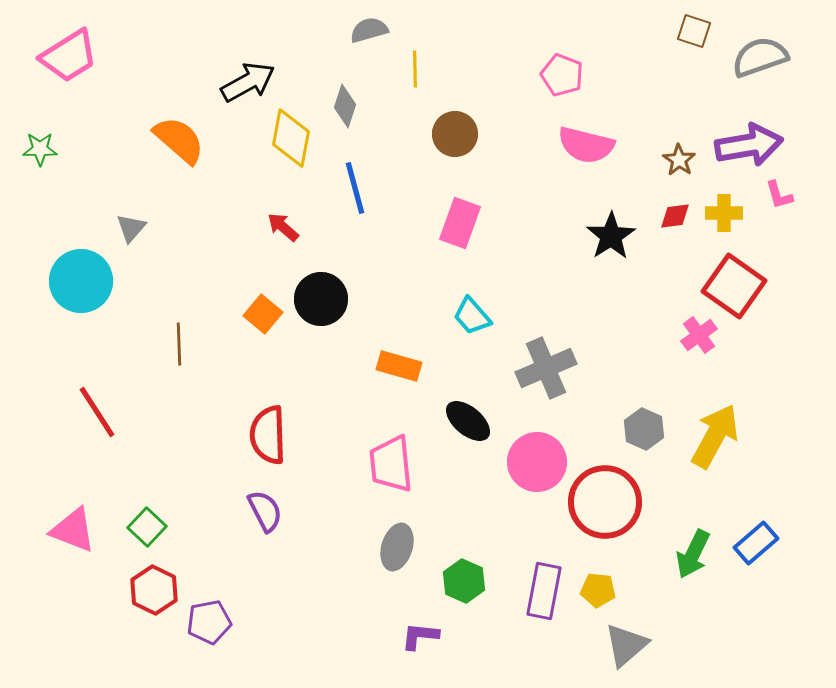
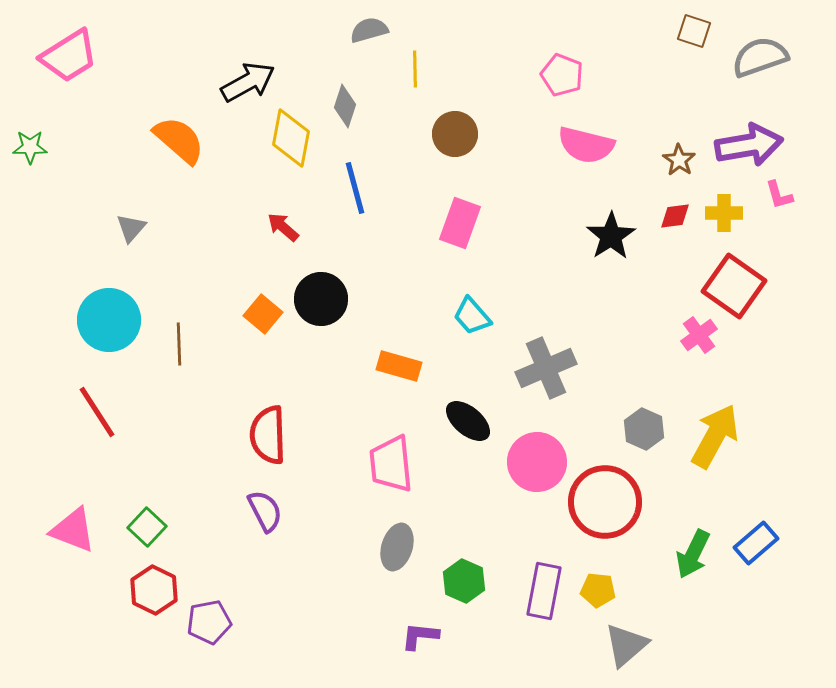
green star at (40, 149): moved 10 px left, 2 px up
cyan circle at (81, 281): moved 28 px right, 39 px down
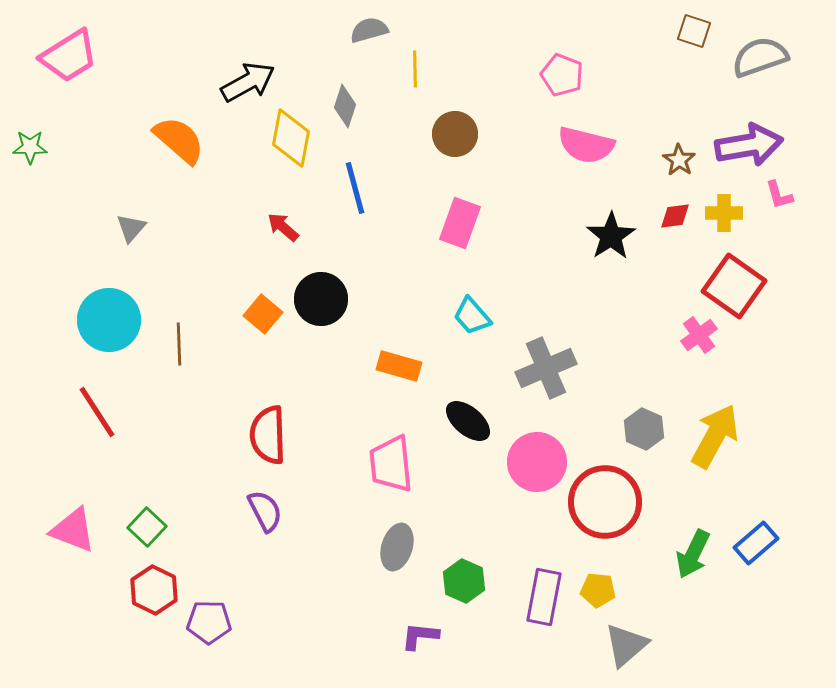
purple rectangle at (544, 591): moved 6 px down
purple pentagon at (209, 622): rotated 12 degrees clockwise
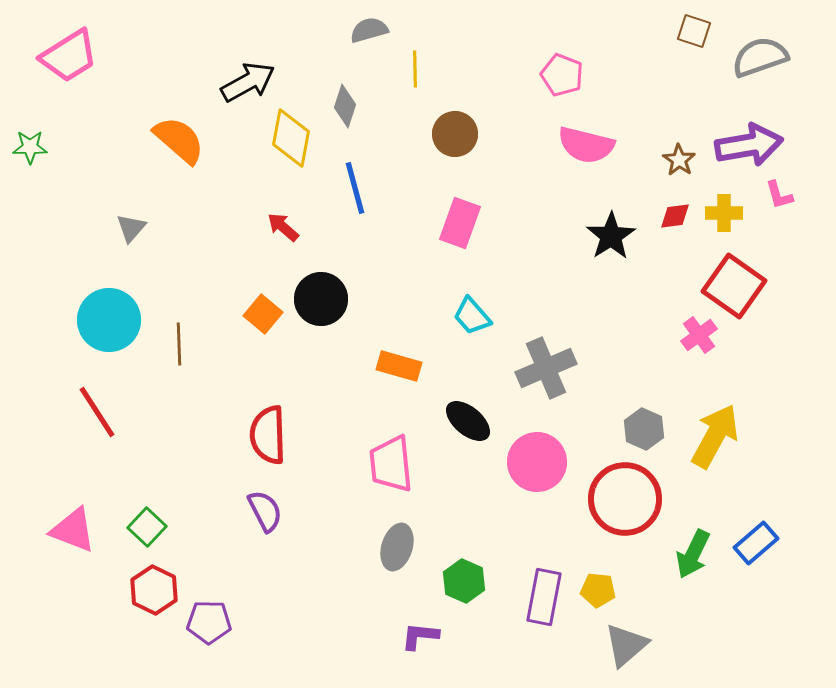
red circle at (605, 502): moved 20 px right, 3 px up
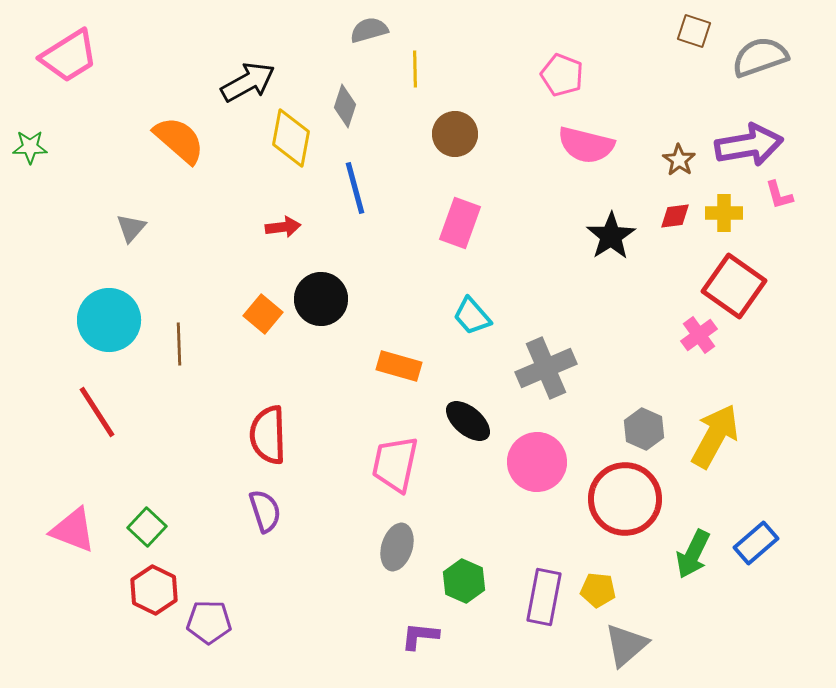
red arrow at (283, 227): rotated 132 degrees clockwise
pink trapezoid at (391, 464): moved 4 px right; rotated 18 degrees clockwise
purple semicircle at (265, 511): rotated 9 degrees clockwise
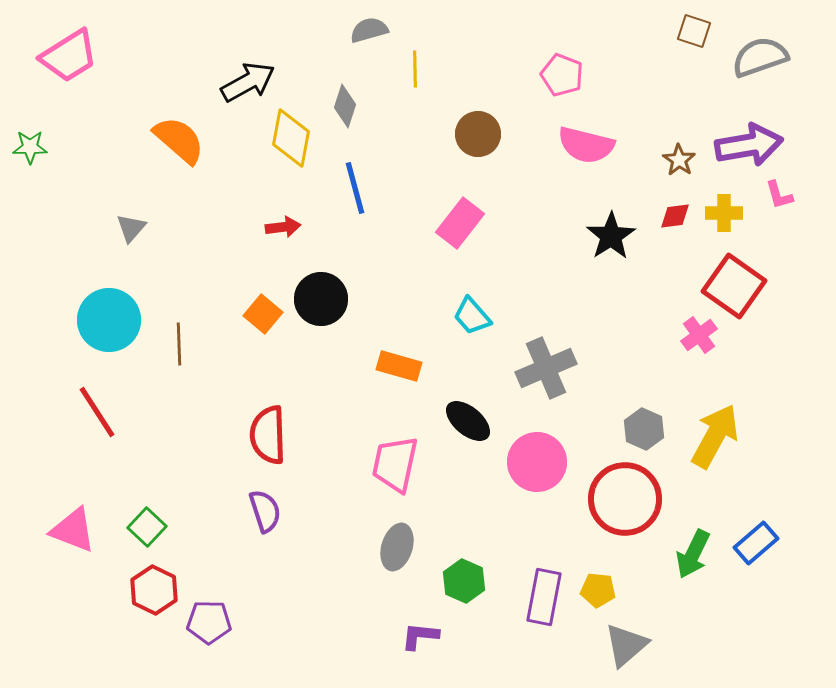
brown circle at (455, 134): moved 23 px right
pink rectangle at (460, 223): rotated 18 degrees clockwise
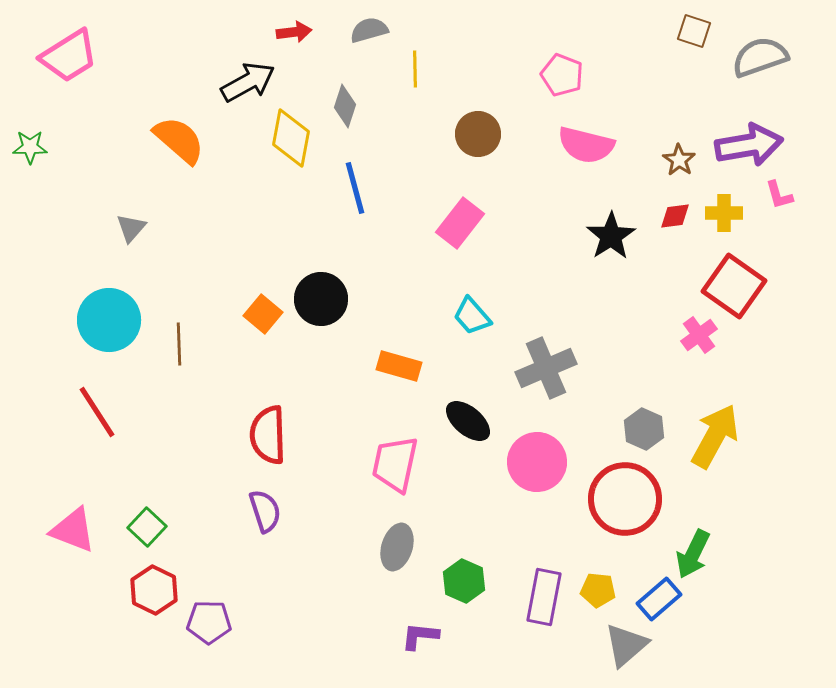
red arrow at (283, 227): moved 11 px right, 195 px up
blue rectangle at (756, 543): moved 97 px left, 56 px down
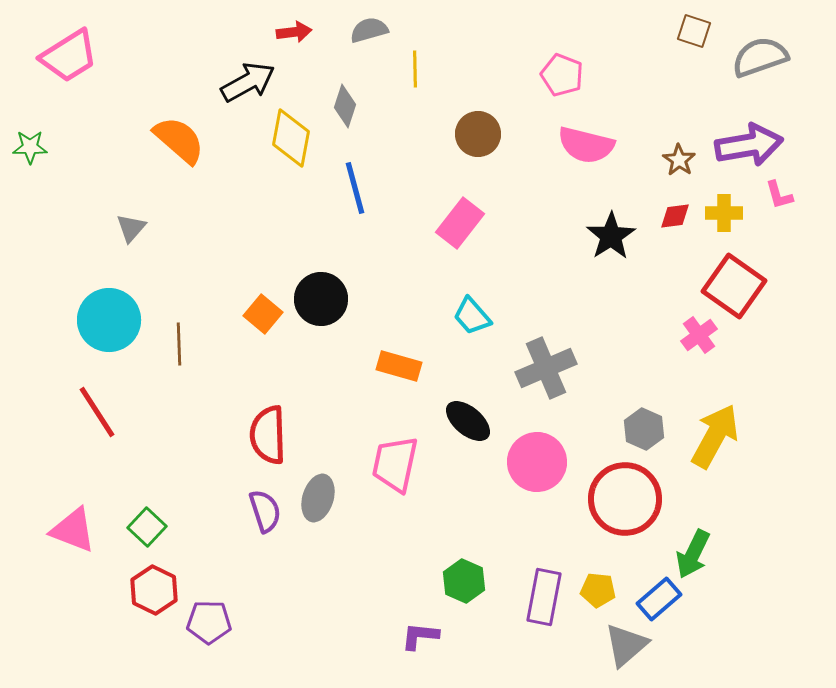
gray ellipse at (397, 547): moved 79 px left, 49 px up
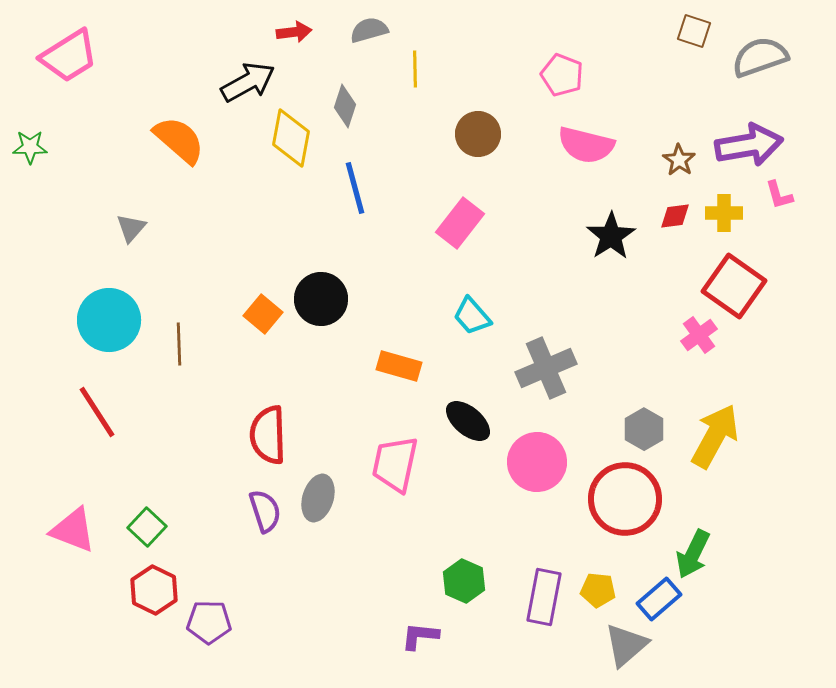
gray hexagon at (644, 429): rotated 6 degrees clockwise
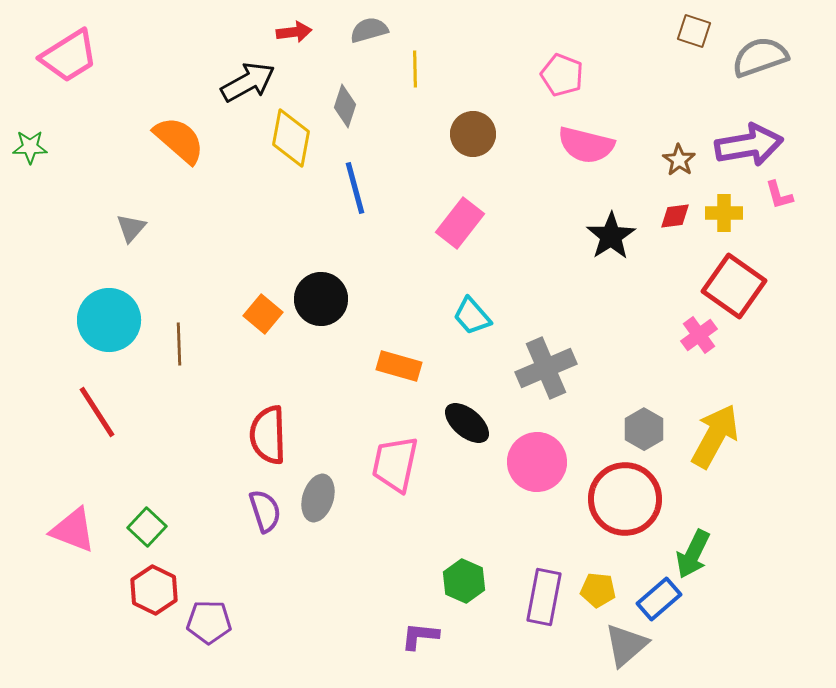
brown circle at (478, 134): moved 5 px left
black ellipse at (468, 421): moved 1 px left, 2 px down
